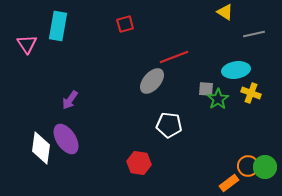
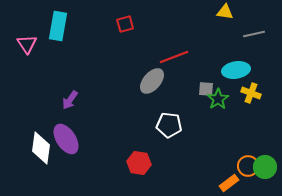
yellow triangle: rotated 24 degrees counterclockwise
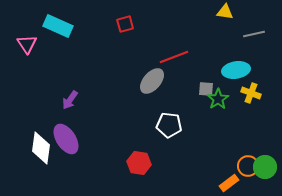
cyan rectangle: rotated 76 degrees counterclockwise
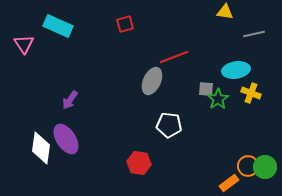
pink triangle: moved 3 px left
gray ellipse: rotated 16 degrees counterclockwise
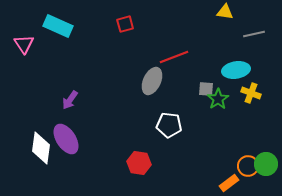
green circle: moved 1 px right, 3 px up
